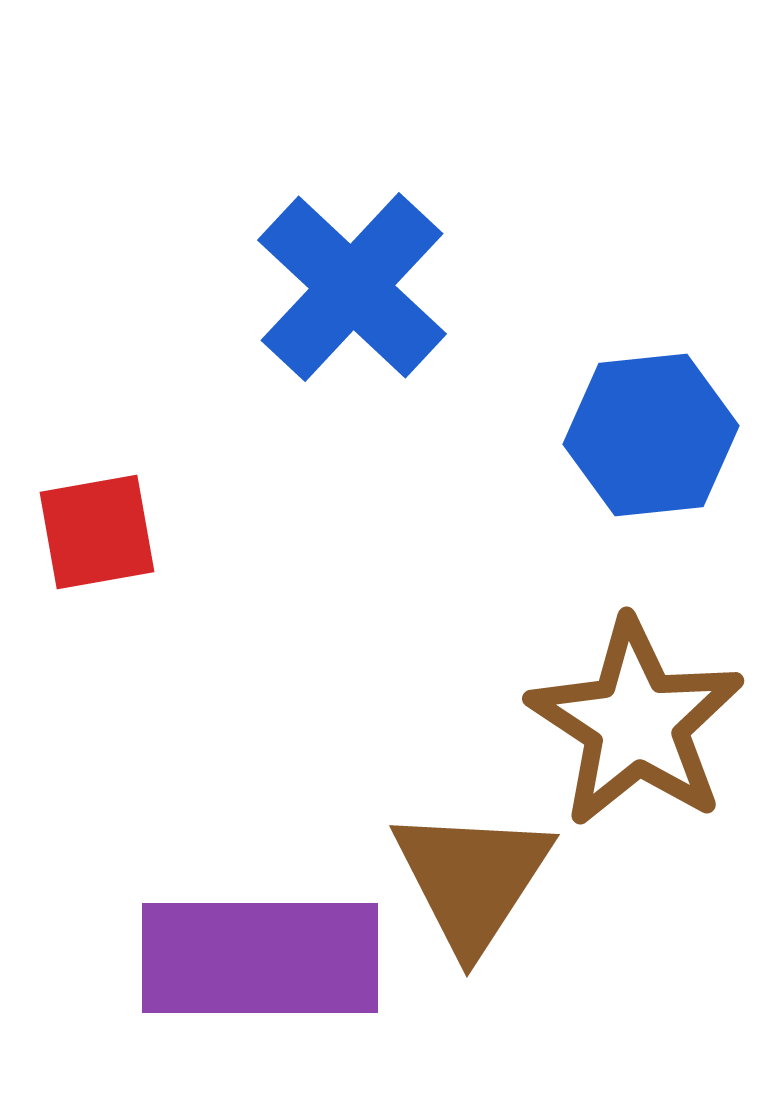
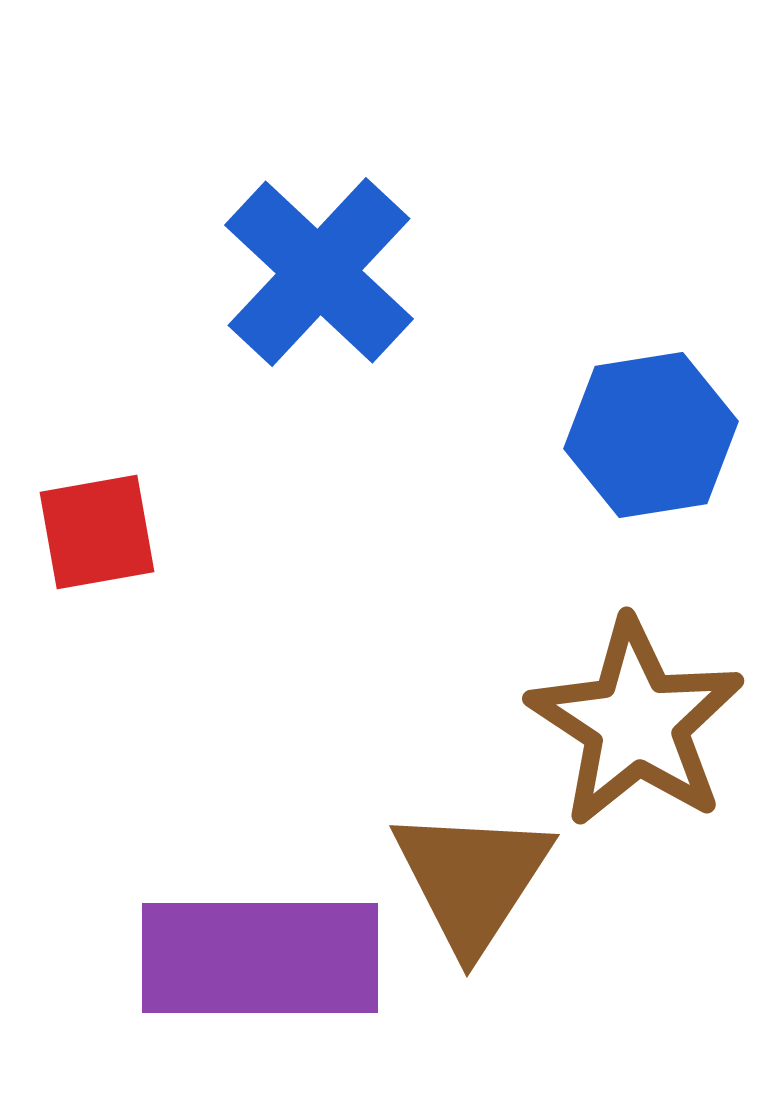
blue cross: moved 33 px left, 15 px up
blue hexagon: rotated 3 degrees counterclockwise
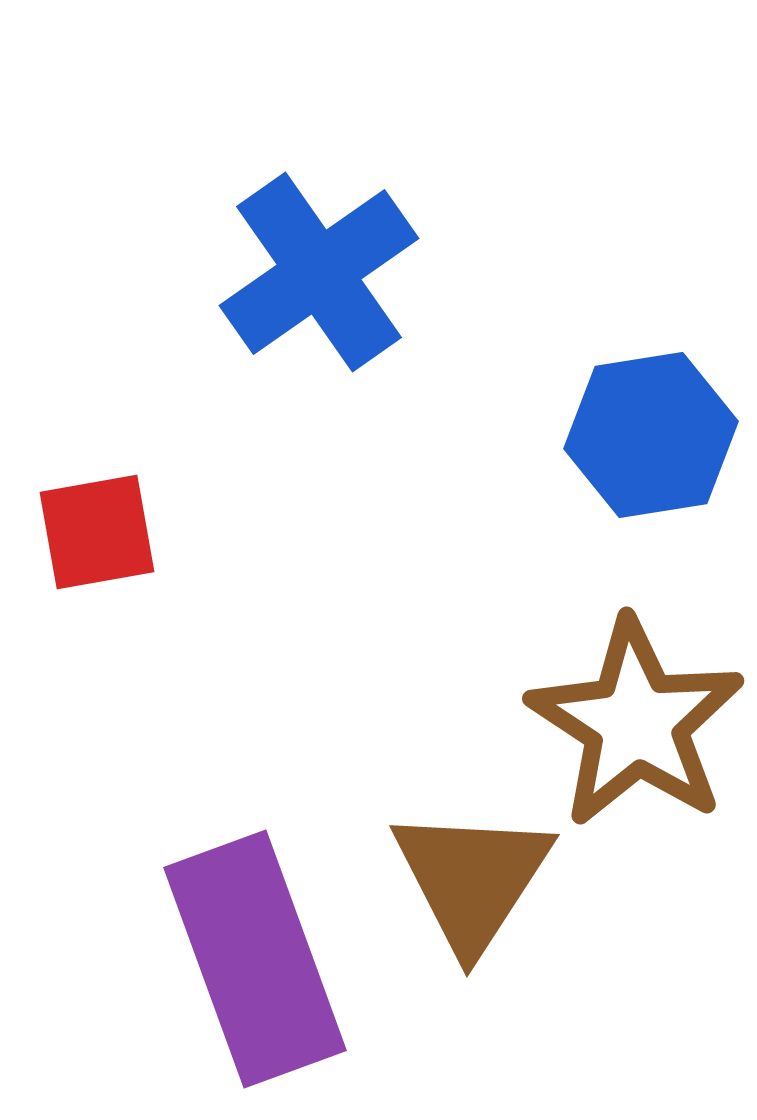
blue cross: rotated 12 degrees clockwise
purple rectangle: moved 5 px left, 1 px down; rotated 70 degrees clockwise
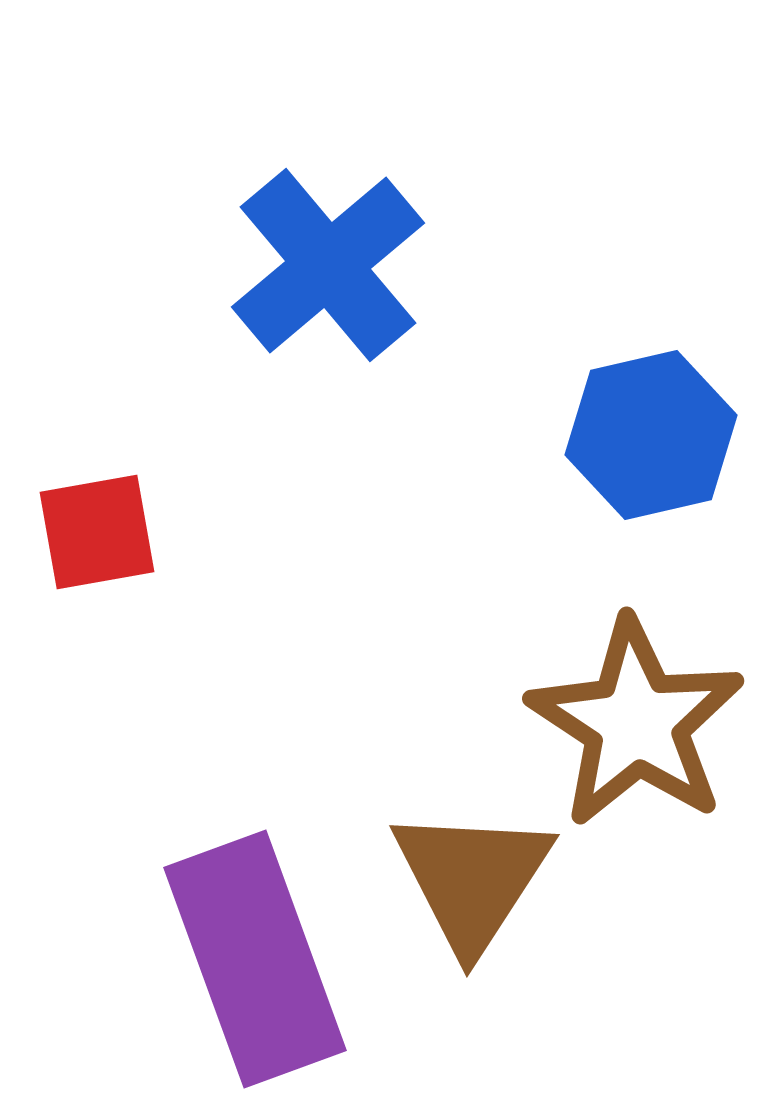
blue cross: moved 9 px right, 7 px up; rotated 5 degrees counterclockwise
blue hexagon: rotated 4 degrees counterclockwise
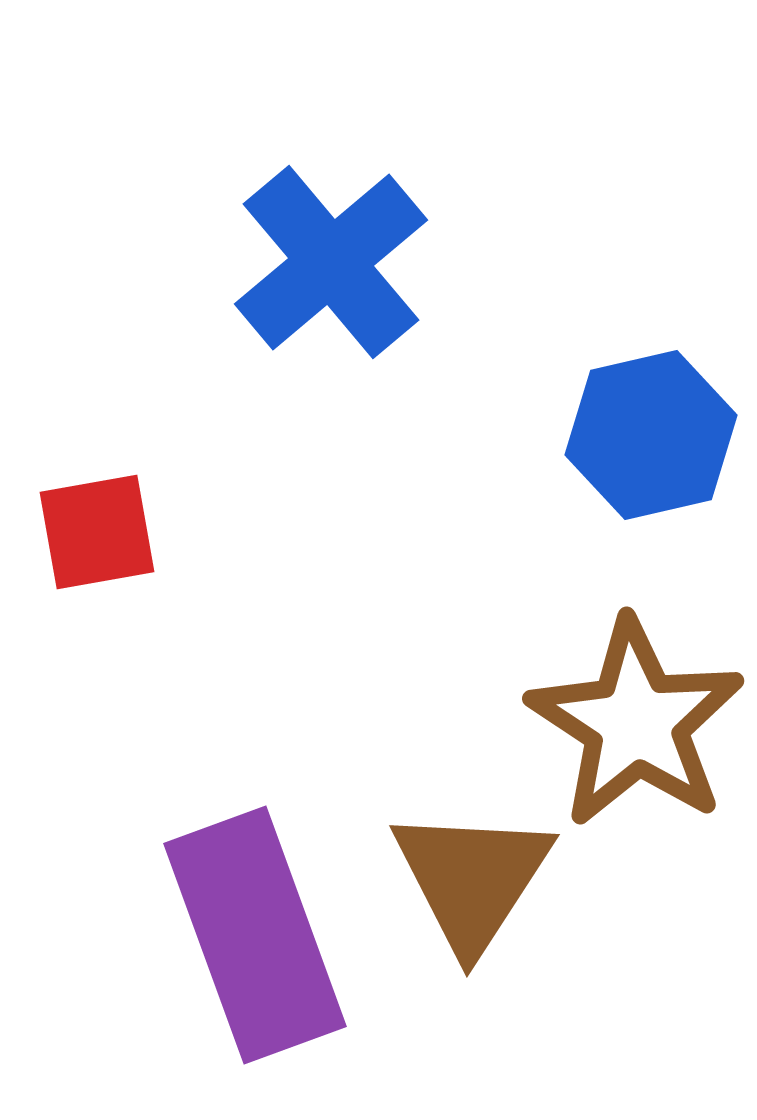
blue cross: moved 3 px right, 3 px up
purple rectangle: moved 24 px up
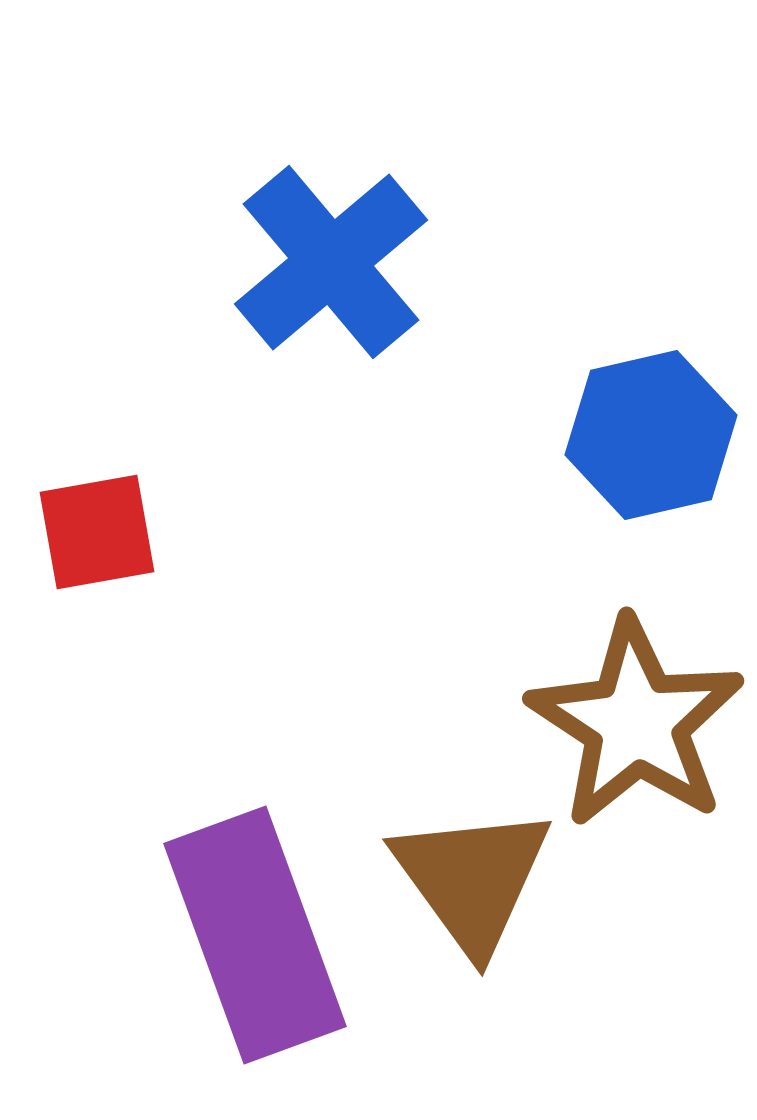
brown triangle: rotated 9 degrees counterclockwise
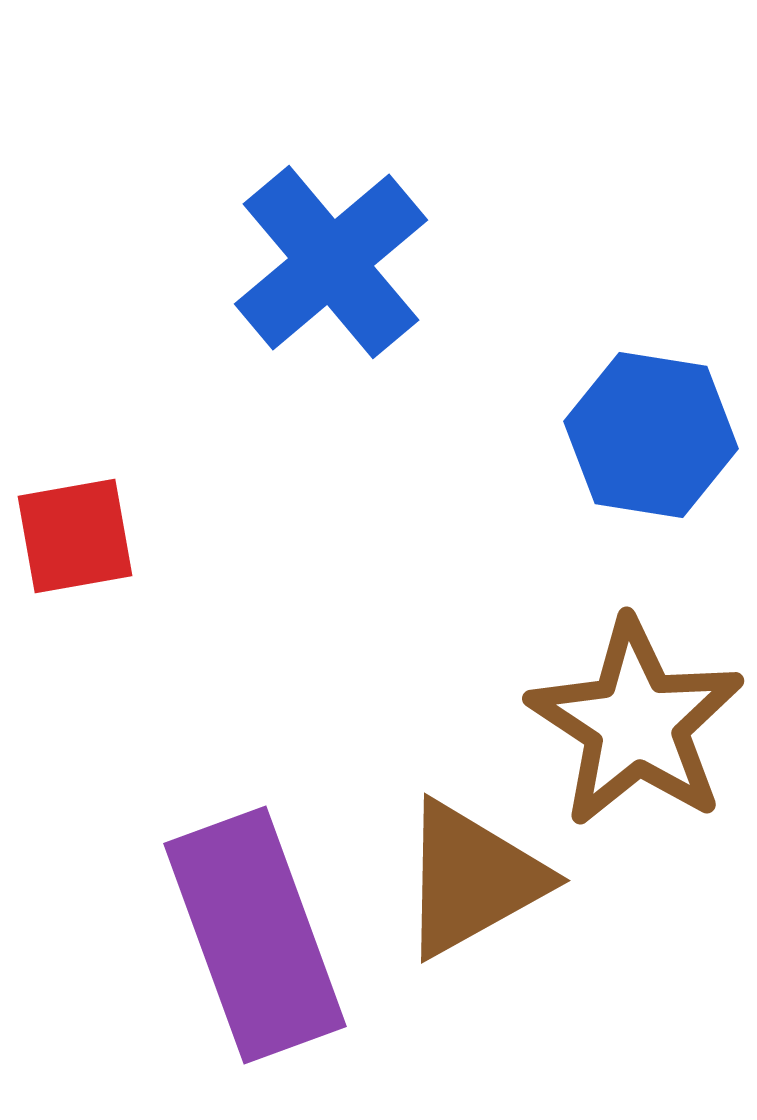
blue hexagon: rotated 22 degrees clockwise
red square: moved 22 px left, 4 px down
brown triangle: rotated 37 degrees clockwise
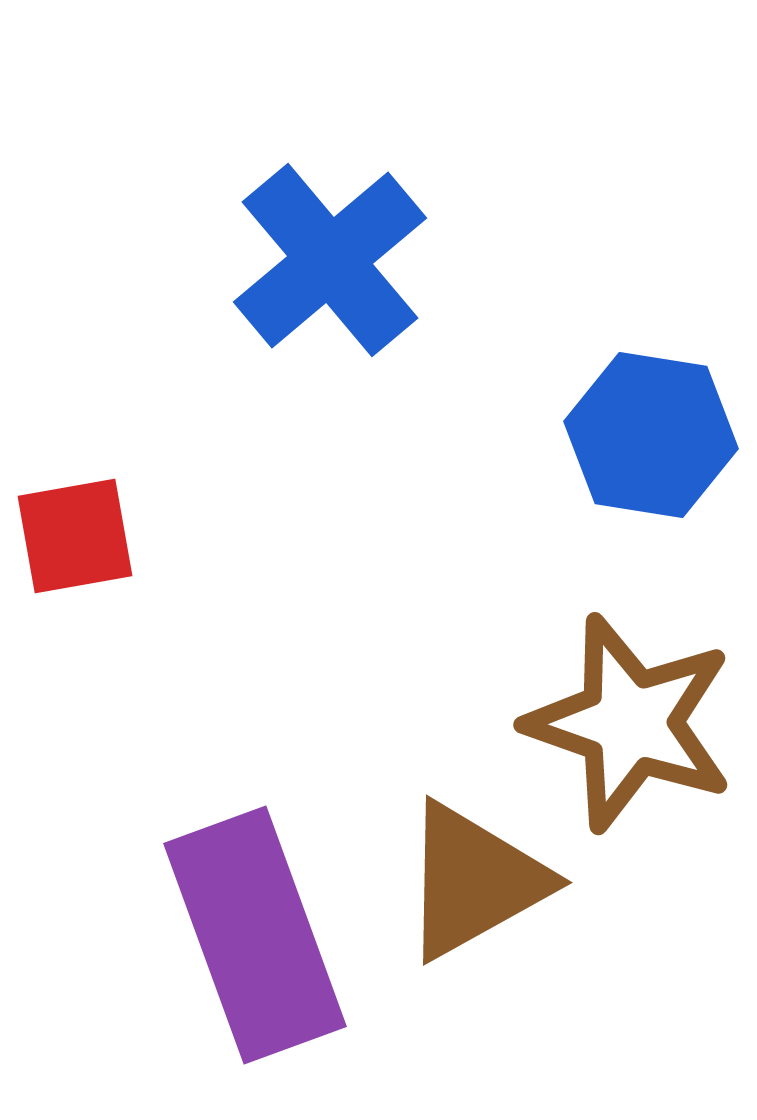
blue cross: moved 1 px left, 2 px up
brown star: moved 6 px left; rotated 14 degrees counterclockwise
brown triangle: moved 2 px right, 2 px down
